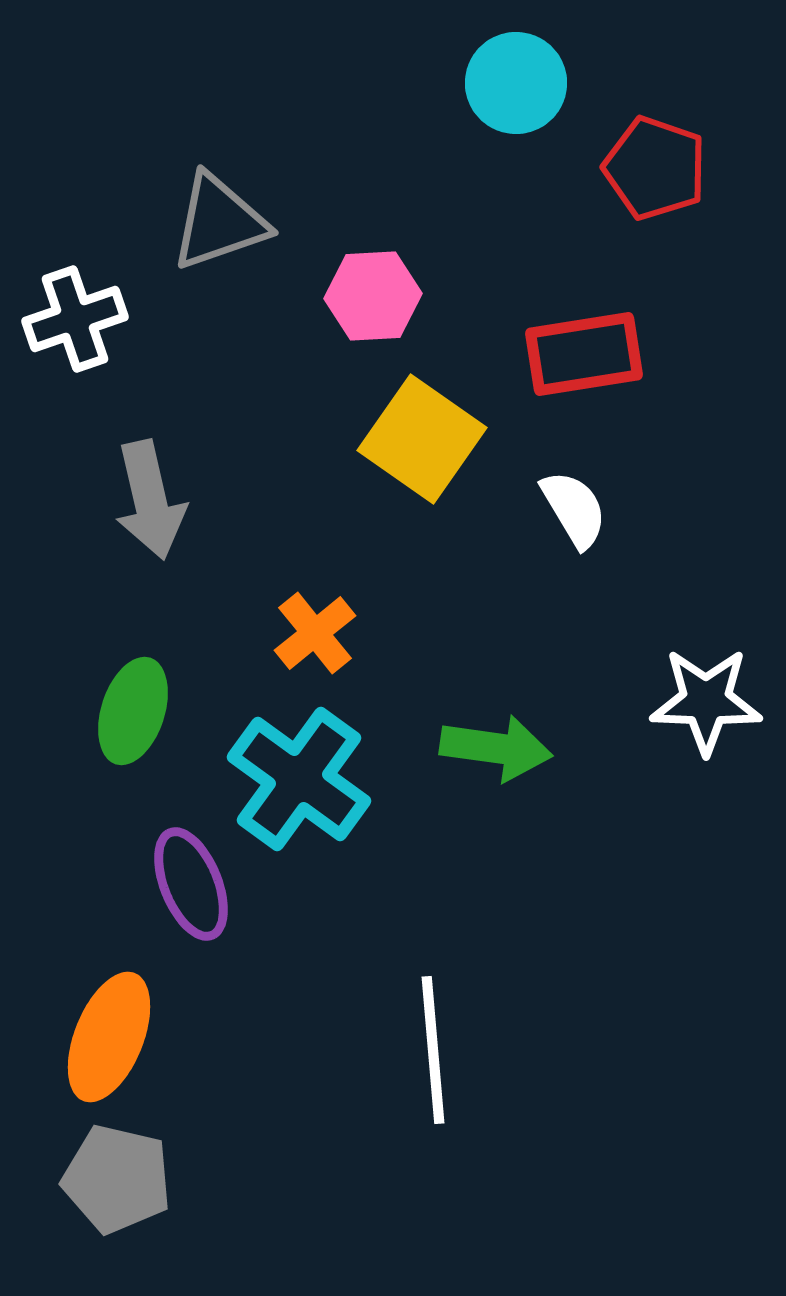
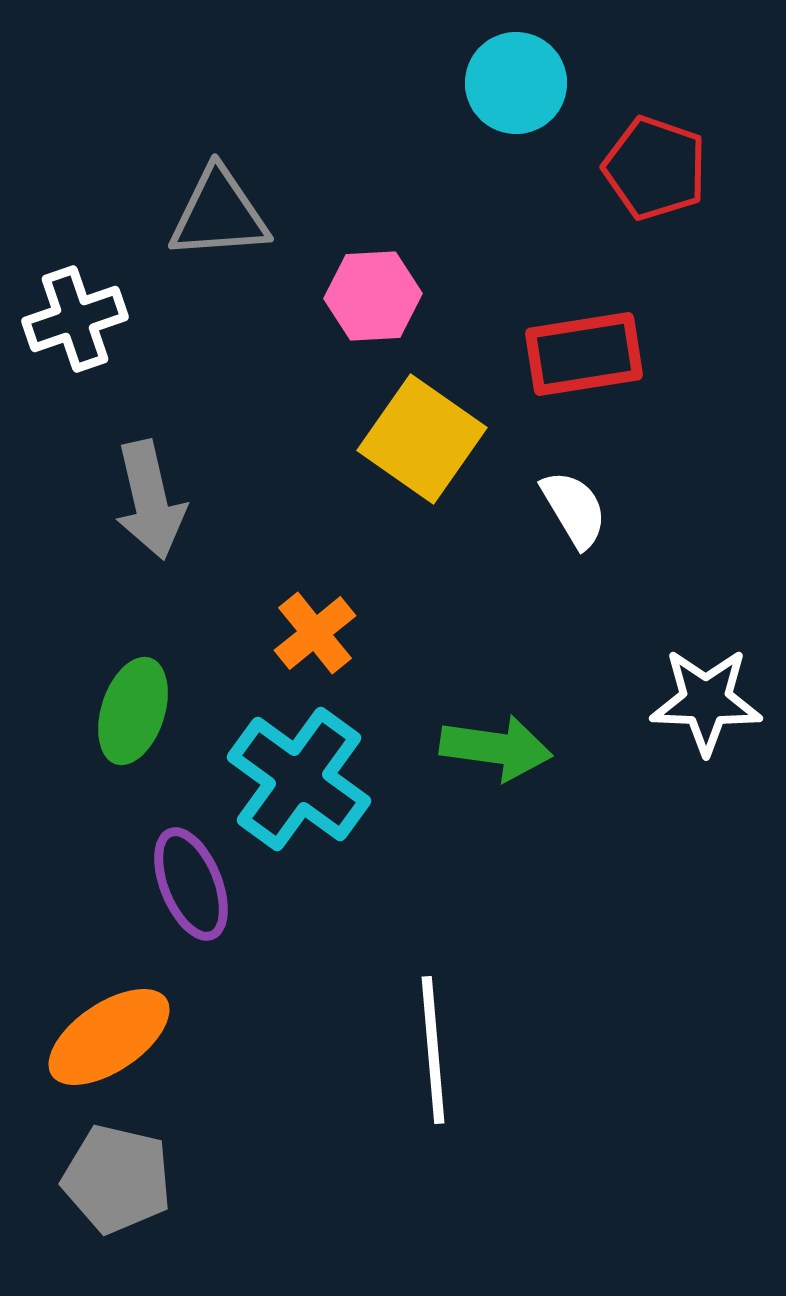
gray triangle: moved 8 px up; rotated 15 degrees clockwise
orange ellipse: rotated 34 degrees clockwise
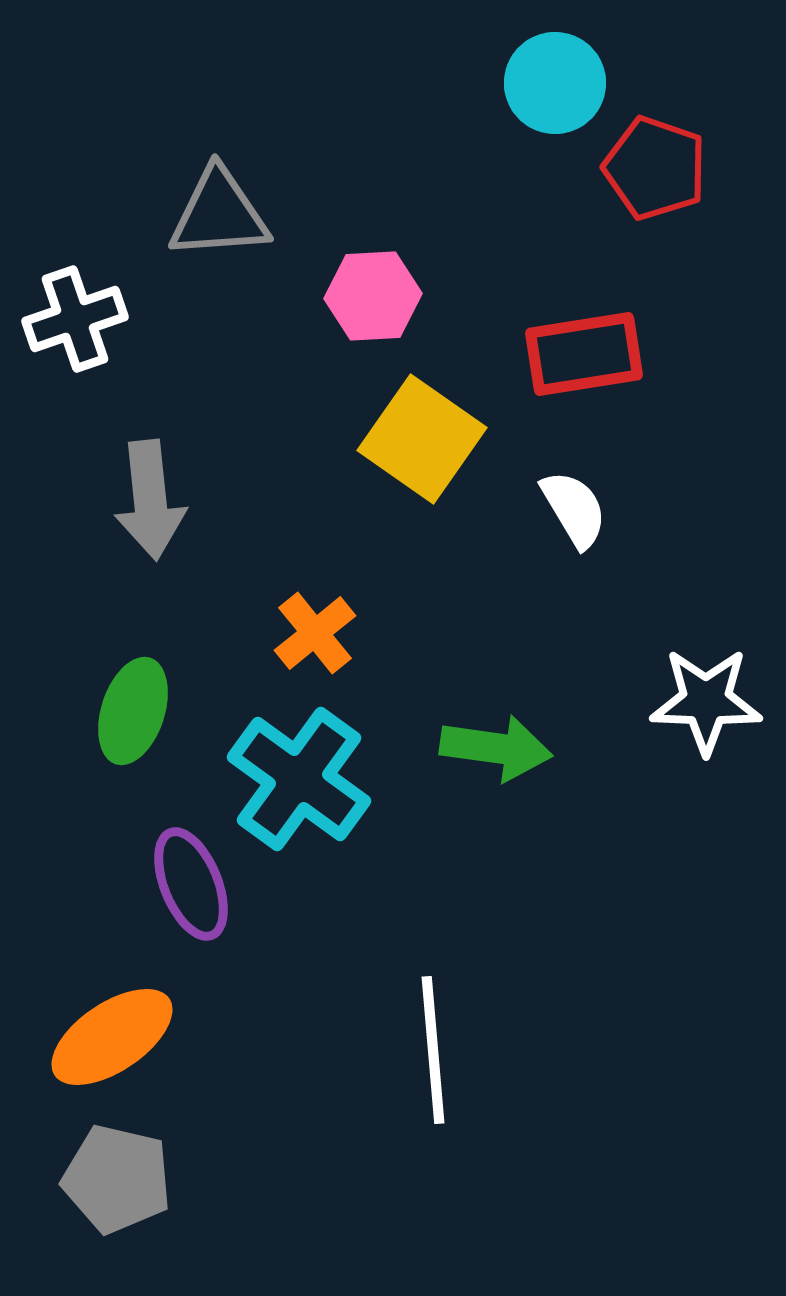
cyan circle: moved 39 px right
gray arrow: rotated 7 degrees clockwise
orange ellipse: moved 3 px right
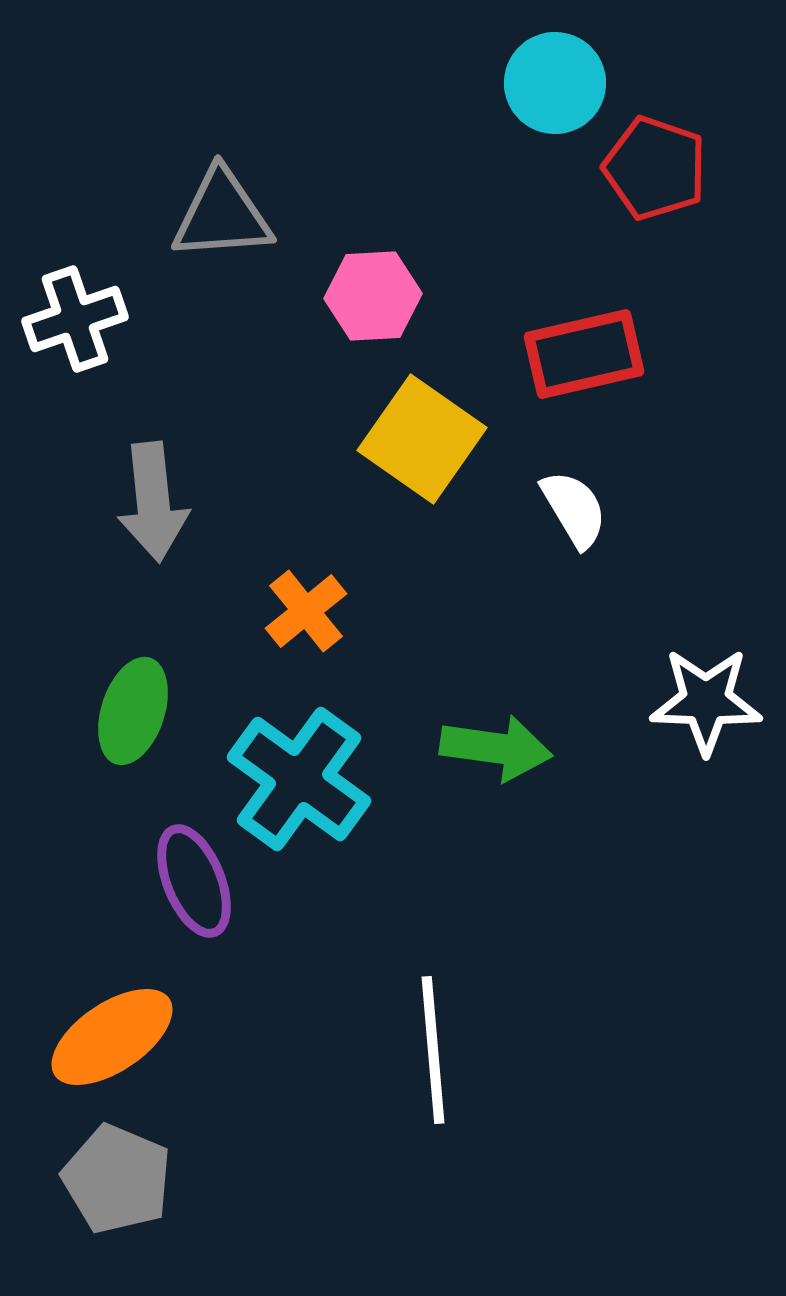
gray triangle: moved 3 px right, 1 px down
red rectangle: rotated 4 degrees counterclockwise
gray arrow: moved 3 px right, 2 px down
orange cross: moved 9 px left, 22 px up
purple ellipse: moved 3 px right, 3 px up
gray pentagon: rotated 10 degrees clockwise
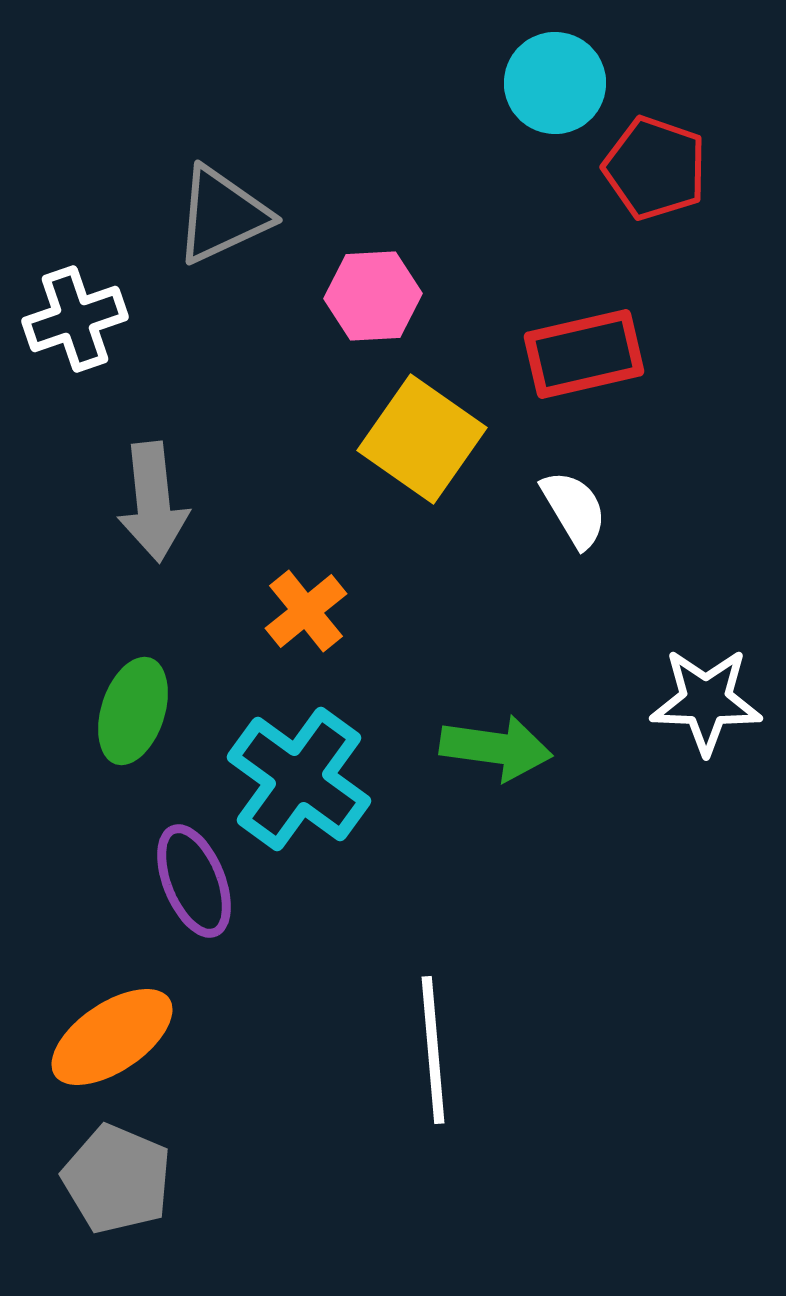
gray triangle: rotated 21 degrees counterclockwise
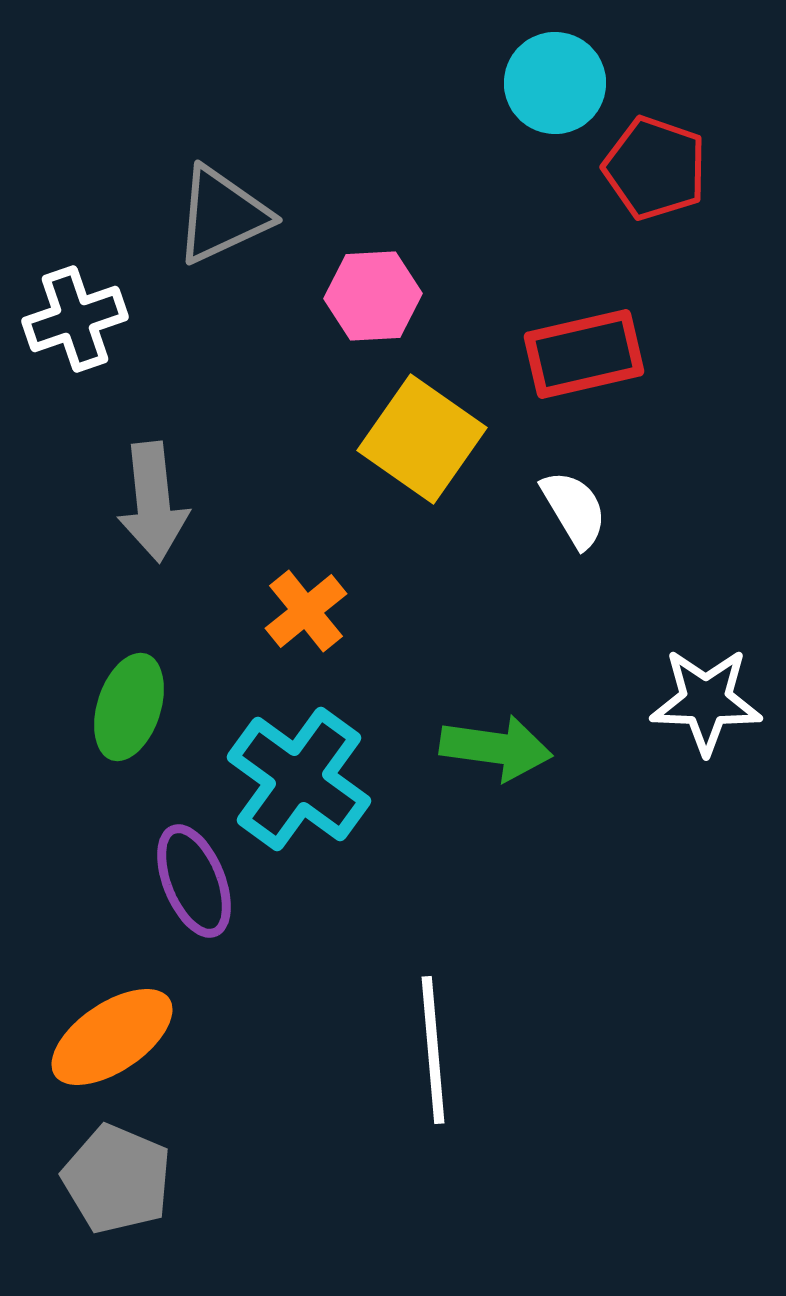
green ellipse: moved 4 px left, 4 px up
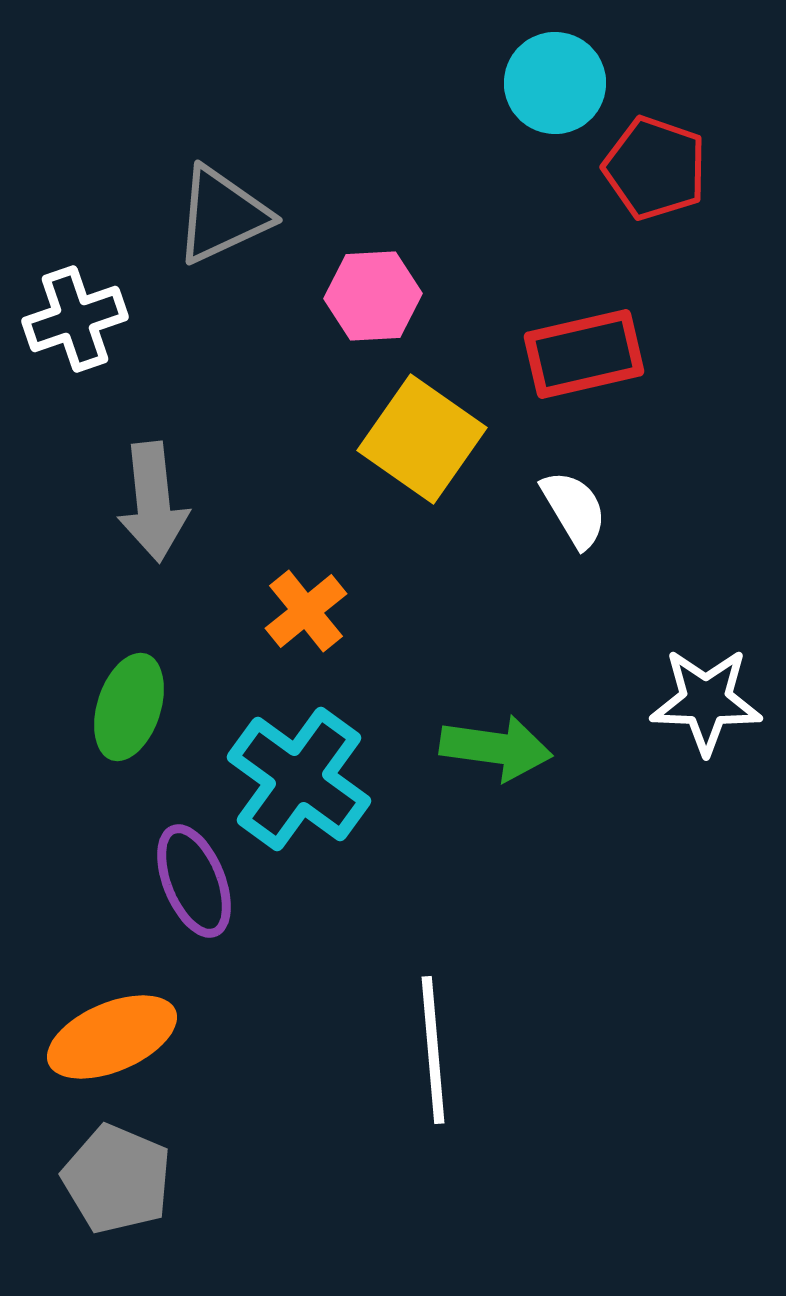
orange ellipse: rotated 11 degrees clockwise
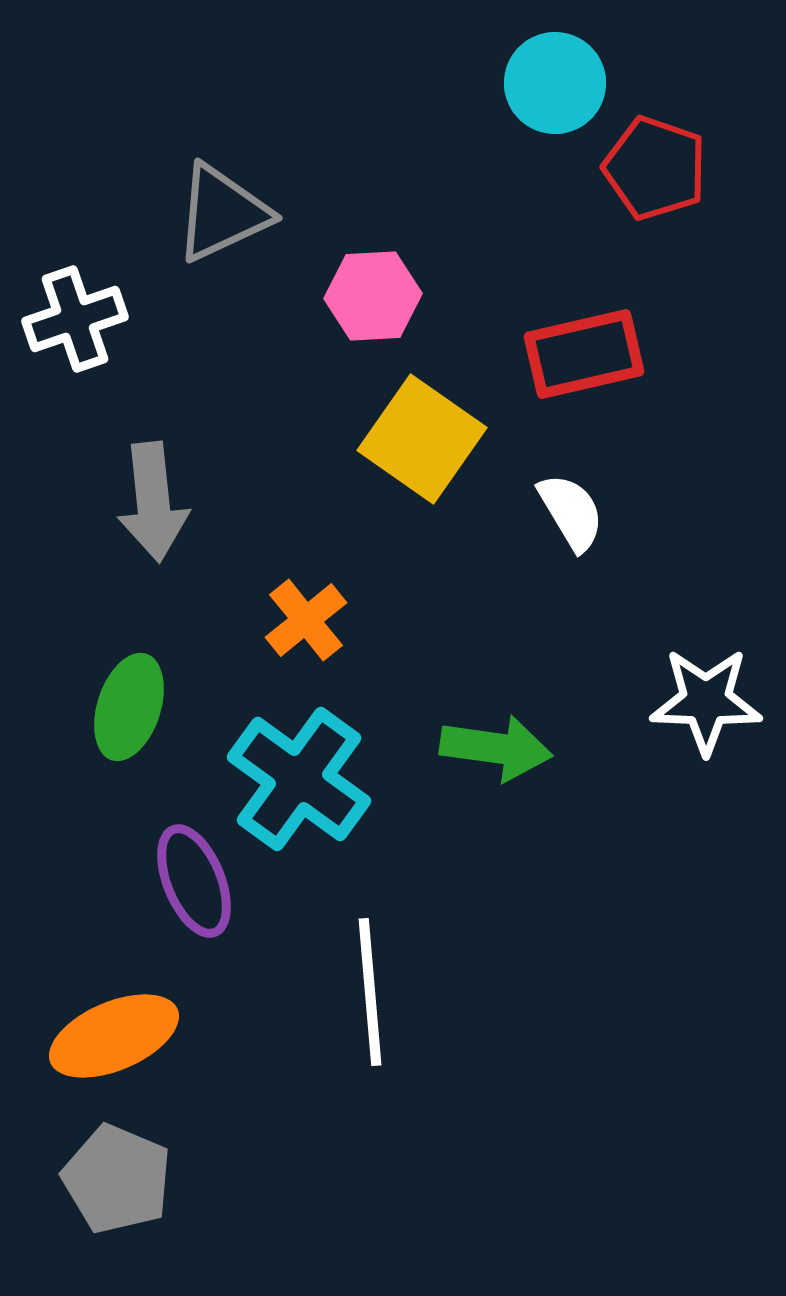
gray triangle: moved 2 px up
white semicircle: moved 3 px left, 3 px down
orange cross: moved 9 px down
orange ellipse: moved 2 px right, 1 px up
white line: moved 63 px left, 58 px up
